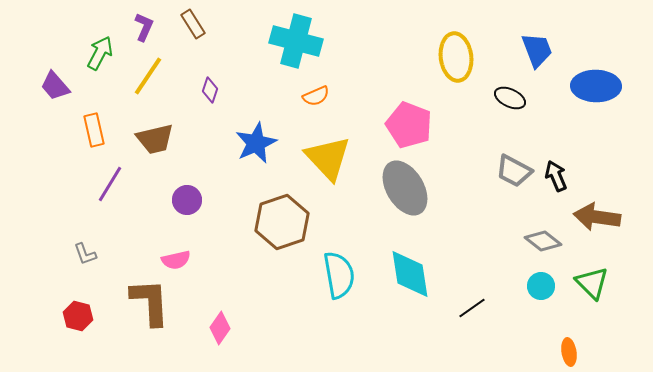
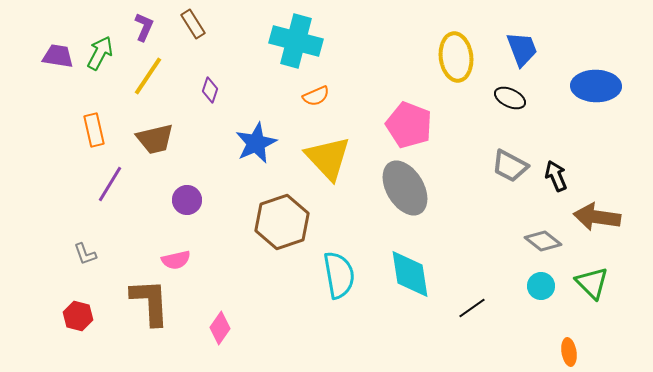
blue trapezoid: moved 15 px left, 1 px up
purple trapezoid: moved 3 px right, 30 px up; rotated 140 degrees clockwise
gray trapezoid: moved 4 px left, 5 px up
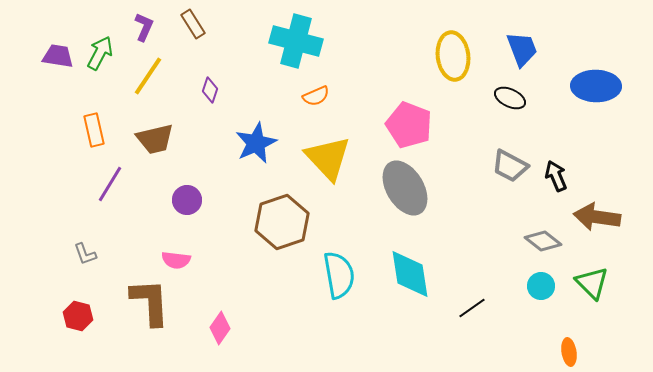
yellow ellipse: moved 3 px left, 1 px up
pink semicircle: rotated 20 degrees clockwise
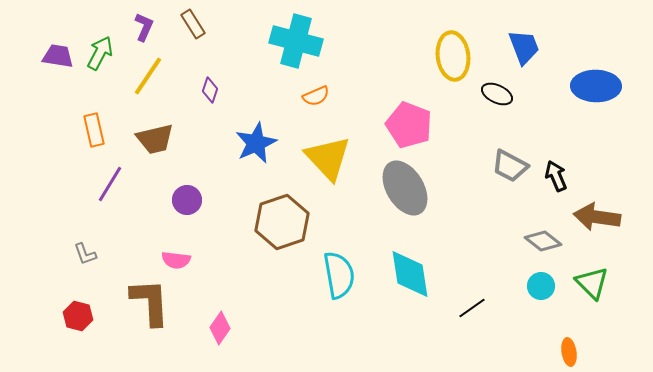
blue trapezoid: moved 2 px right, 2 px up
black ellipse: moved 13 px left, 4 px up
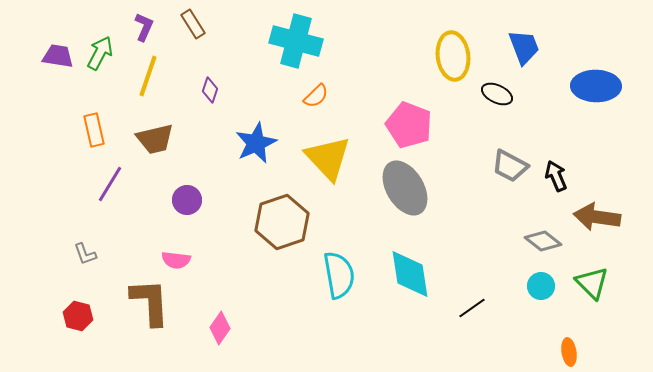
yellow line: rotated 15 degrees counterclockwise
orange semicircle: rotated 20 degrees counterclockwise
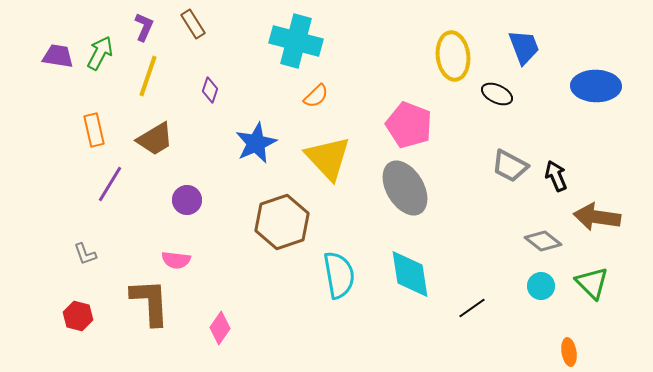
brown trapezoid: rotated 18 degrees counterclockwise
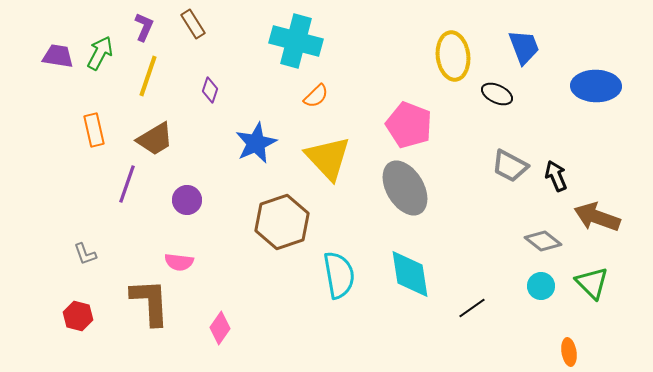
purple line: moved 17 px right; rotated 12 degrees counterclockwise
brown arrow: rotated 12 degrees clockwise
pink semicircle: moved 3 px right, 2 px down
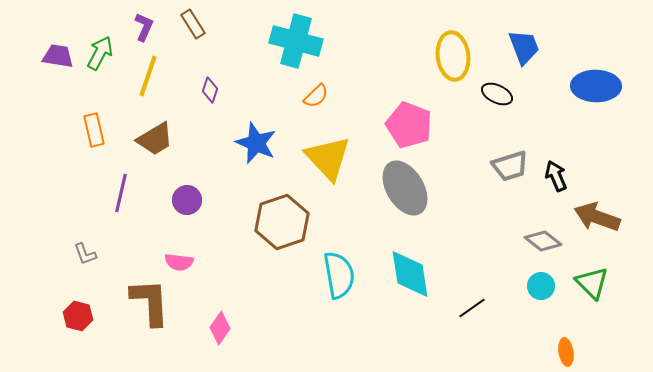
blue star: rotated 24 degrees counterclockwise
gray trapezoid: rotated 45 degrees counterclockwise
purple line: moved 6 px left, 9 px down; rotated 6 degrees counterclockwise
orange ellipse: moved 3 px left
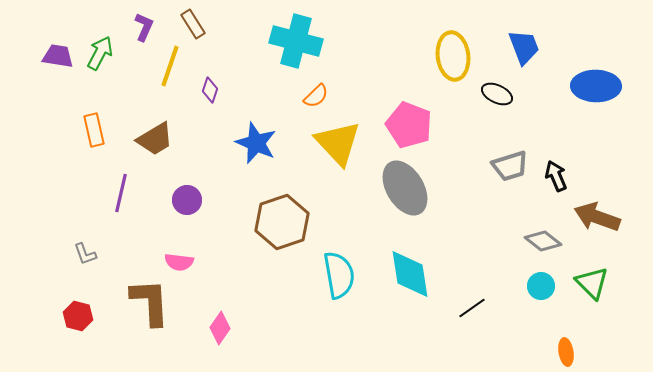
yellow line: moved 22 px right, 10 px up
yellow triangle: moved 10 px right, 15 px up
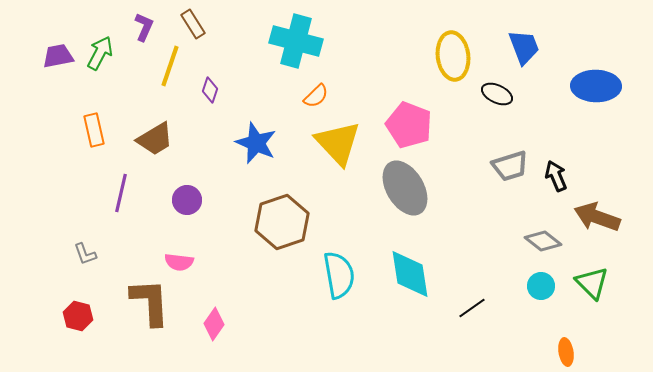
purple trapezoid: rotated 20 degrees counterclockwise
pink diamond: moved 6 px left, 4 px up
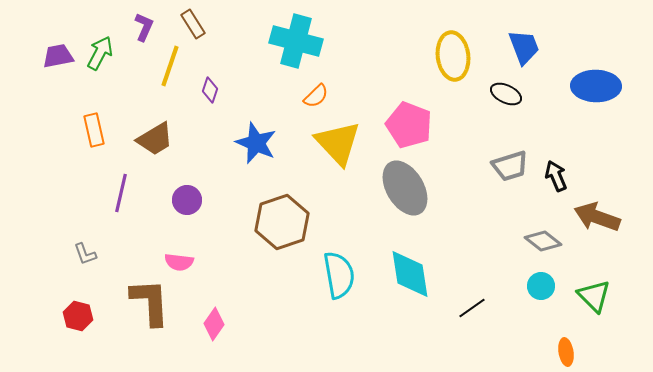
black ellipse: moved 9 px right
green triangle: moved 2 px right, 13 px down
